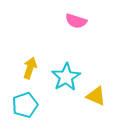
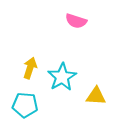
cyan star: moved 4 px left
yellow triangle: rotated 20 degrees counterclockwise
cyan pentagon: rotated 25 degrees clockwise
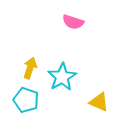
pink semicircle: moved 3 px left, 1 px down
yellow triangle: moved 3 px right, 6 px down; rotated 20 degrees clockwise
cyan pentagon: moved 1 px right, 5 px up; rotated 15 degrees clockwise
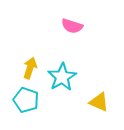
pink semicircle: moved 1 px left, 4 px down
